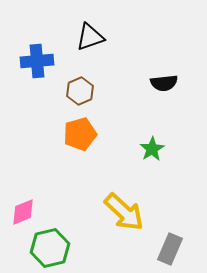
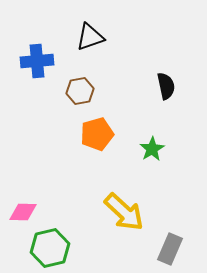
black semicircle: moved 2 px right, 3 px down; rotated 96 degrees counterclockwise
brown hexagon: rotated 12 degrees clockwise
orange pentagon: moved 17 px right
pink diamond: rotated 24 degrees clockwise
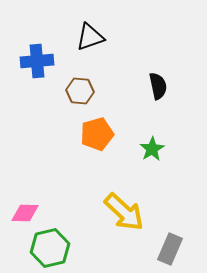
black semicircle: moved 8 px left
brown hexagon: rotated 16 degrees clockwise
pink diamond: moved 2 px right, 1 px down
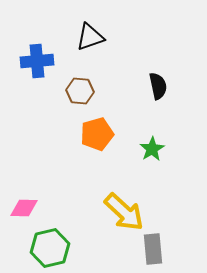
pink diamond: moved 1 px left, 5 px up
gray rectangle: moved 17 px left; rotated 28 degrees counterclockwise
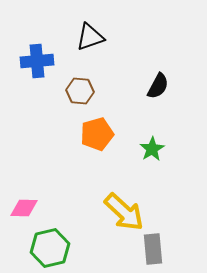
black semicircle: rotated 40 degrees clockwise
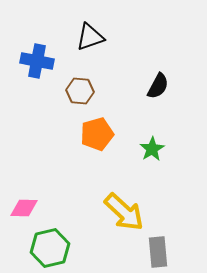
blue cross: rotated 16 degrees clockwise
gray rectangle: moved 5 px right, 3 px down
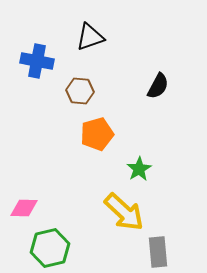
green star: moved 13 px left, 20 px down
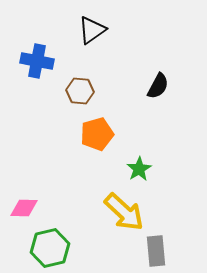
black triangle: moved 2 px right, 7 px up; rotated 16 degrees counterclockwise
gray rectangle: moved 2 px left, 1 px up
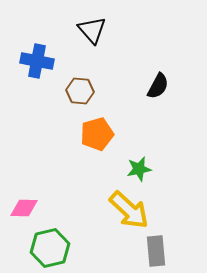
black triangle: rotated 36 degrees counterclockwise
green star: rotated 20 degrees clockwise
yellow arrow: moved 5 px right, 2 px up
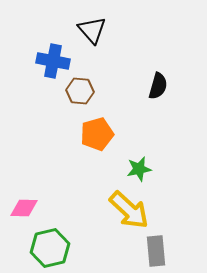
blue cross: moved 16 px right
black semicircle: rotated 12 degrees counterclockwise
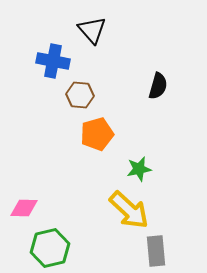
brown hexagon: moved 4 px down
